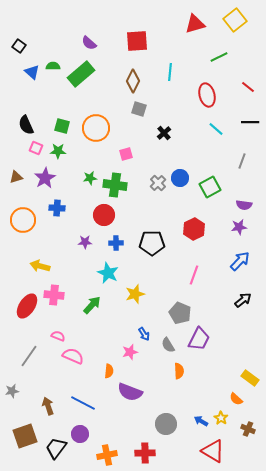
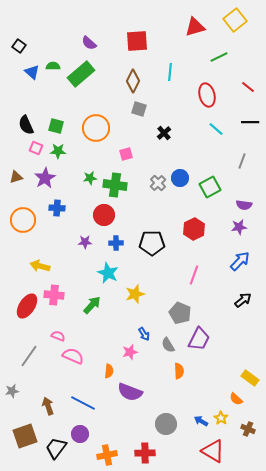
red triangle at (195, 24): moved 3 px down
green square at (62, 126): moved 6 px left
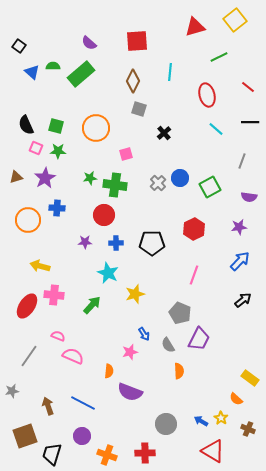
purple semicircle at (244, 205): moved 5 px right, 8 px up
orange circle at (23, 220): moved 5 px right
purple circle at (80, 434): moved 2 px right, 2 px down
black trapezoid at (56, 448): moved 4 px left, 6 px down; rotated 20 degrees counterclockwise
orange cross at (107, 455): rotated 30 degrees clockwise
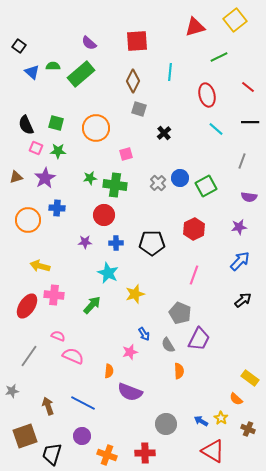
green square at (56, 126): moved 3 px up
green square at (210, 187): moved 4 px left, 1 px up
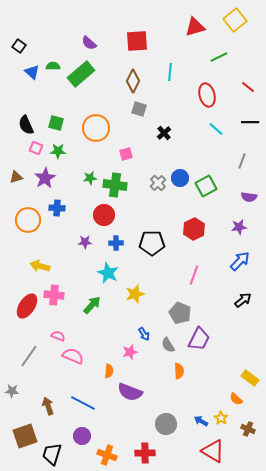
gray star at (12, 391): rotated 16 degrees clockwise
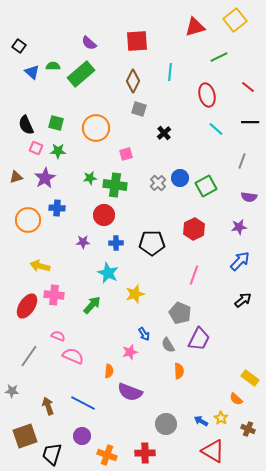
purple star at (85, 242): moved 2 px left
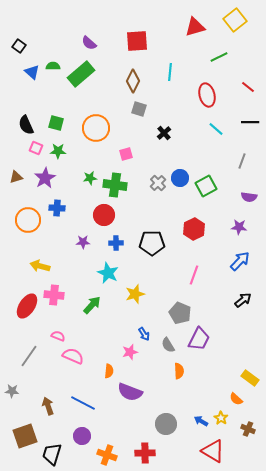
purple star at (239, 227): rotated 14 degrees clockwise
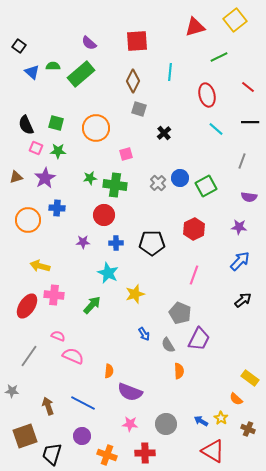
pink star at (130, 352): moved 72 px down; rotated 21 degrees clockwise
